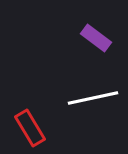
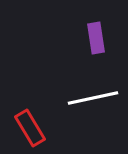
purple rectangle: rotated 44 degrees clockwise
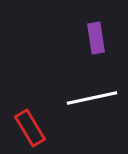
white line: moved 1 px left
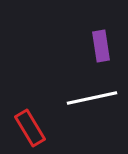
purple rectangle: moved 5 px right, 8 px down
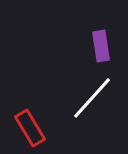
white line: rotated 36 degrees counterclockwise
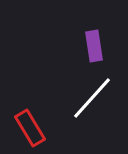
purple rectangle: moved 7 px left
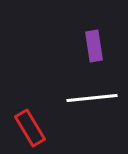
white line: rotated 42 degrees clockwise
